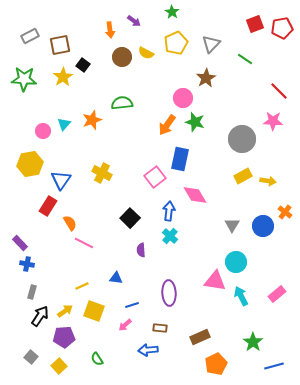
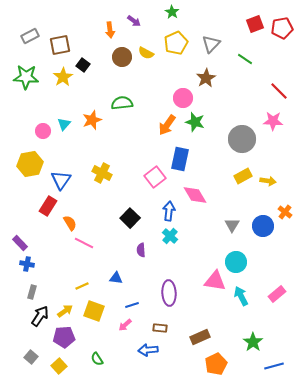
green star at (24, 79): moved 2 px right, 2 px up
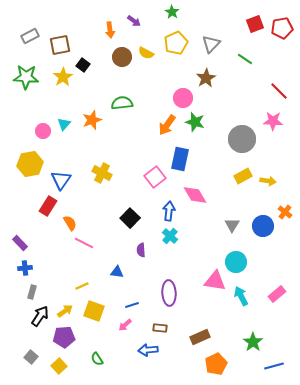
blue cross at (27, 264): moved 2 px left, 4 px down; rotated 16 degrees counterclockwise
blue triangle at (116, 278): moved 1 px right, 6 px up
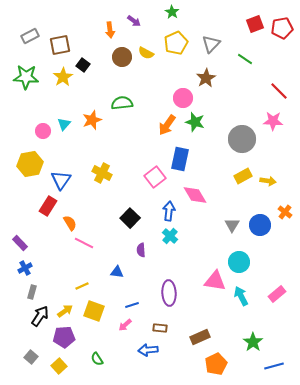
blue circle at (263, 226): moved 3 px left, 1 px up
cyan circle at (236, 262): moved 3 px right
blue cross at (25, 268): rotated 24 degrees counterclockwise
